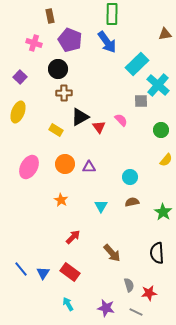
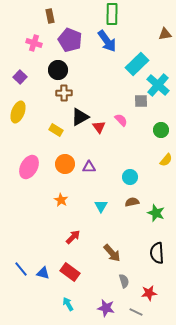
blue arrow: moved 1 px up
black circle: moved 1 px down
green star: moved 7 px left, 1 px down; rotated 12 degrees counterclockwise
blue triangle: rotated 48 degrees counterclockwise
gray semicircle: moved 5 px left, 4 px up
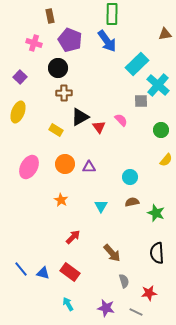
black circle: moved 2 px up
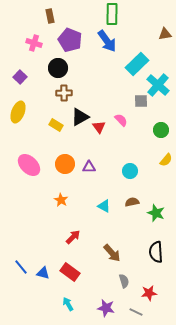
yellow rectangle: moved 5 px up
pink ellipse: moved 2 px up; rotated 75 degrees counterclockwise
cyan circle: moved 6 px up
cyan triangle: moved 3 px right; rotated 32 degrees counterclockwise
black semicircle: moved 1 px left, 1 px up
blue line: moved 2 px up
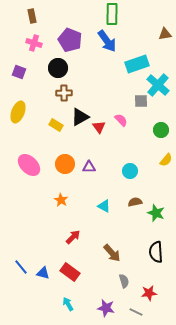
brown rectangle: moved 18 px left
cyan rectangle: rotated 25 degrees clockwise
purple square: moved 1 px left, 5 px up; rotated 24 degrees counterclockwise
brown semicircle: moved 3 px right
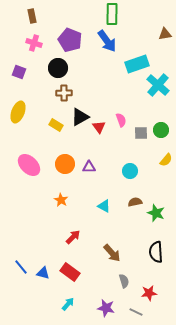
gray square: moved 32 px down
pink semicircle: rotated 24 degrees clockwise
cyan arrow: rotated 72 degrees clockwise
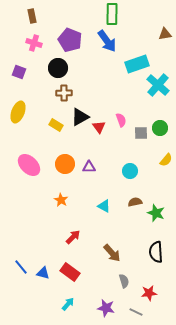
green circle: moved 1 px left, 2 px up
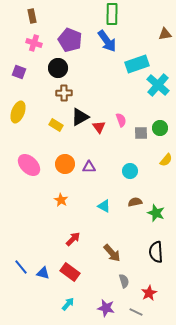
red arrow: moved 2 px down
red star: rotated 21 degrees counterclockwise
